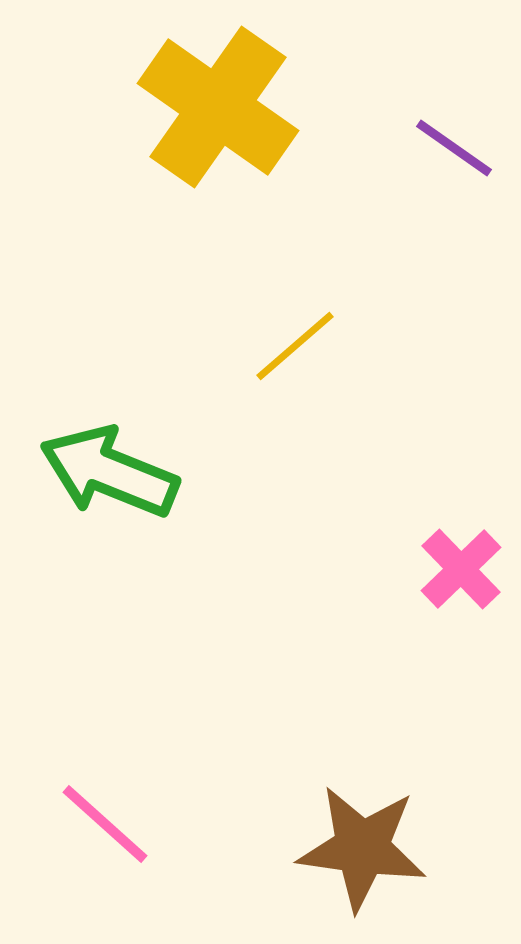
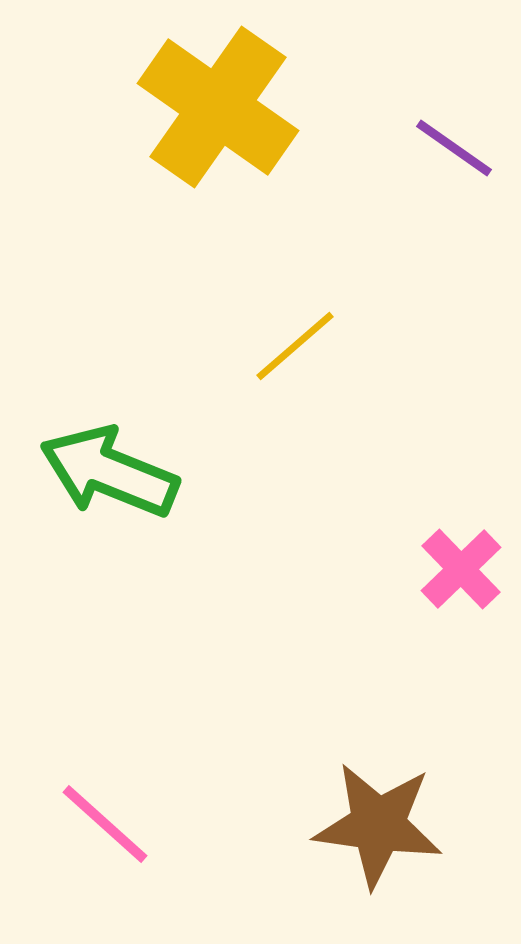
brown star: moved 16 px right, 23 px up
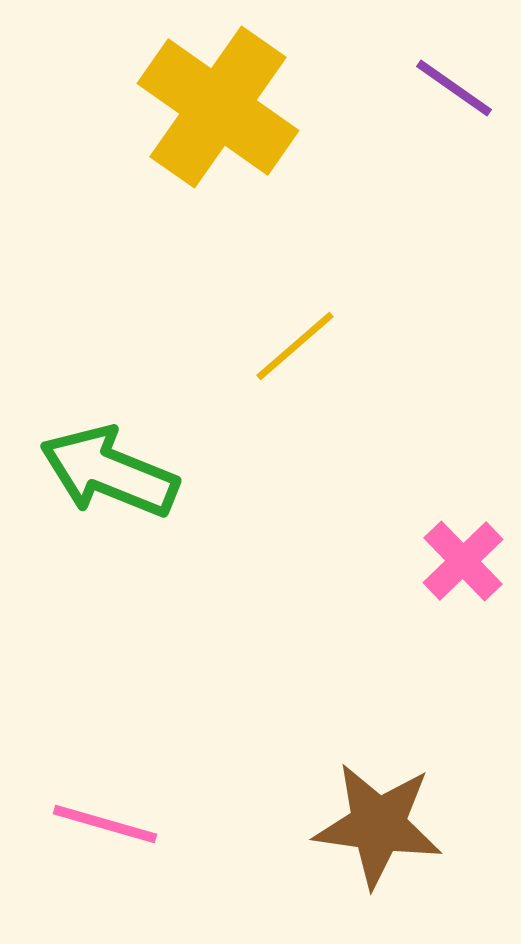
purple line: moved 60 px up
pink cross: moved 2 px right, 8 px up
pink line: rotated 26 degrees counterclockwise
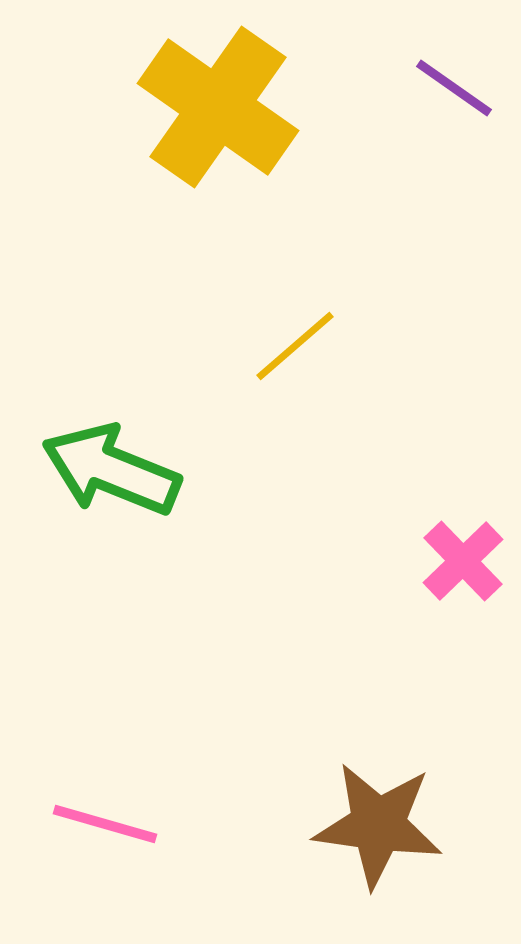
green arrow: moved 2 px right, 2 px up
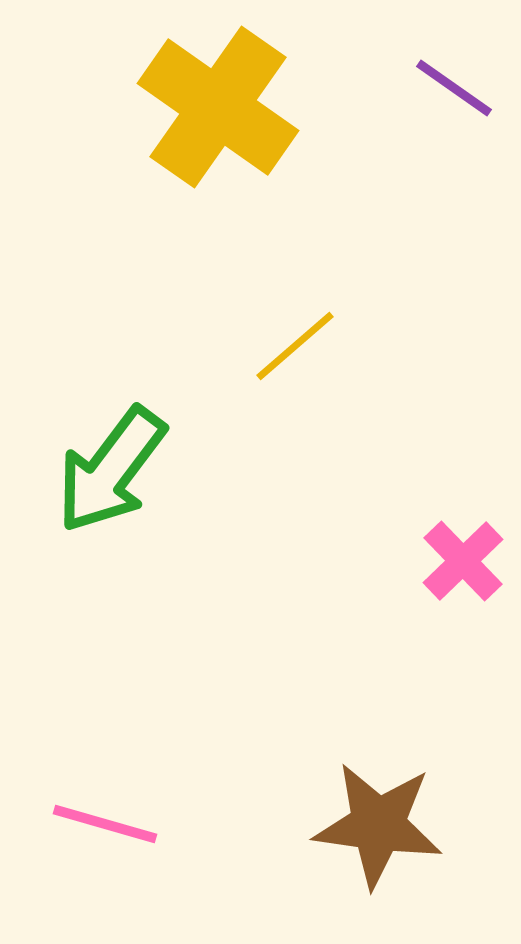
green arrow: rotated 75 degrees counterclockwise
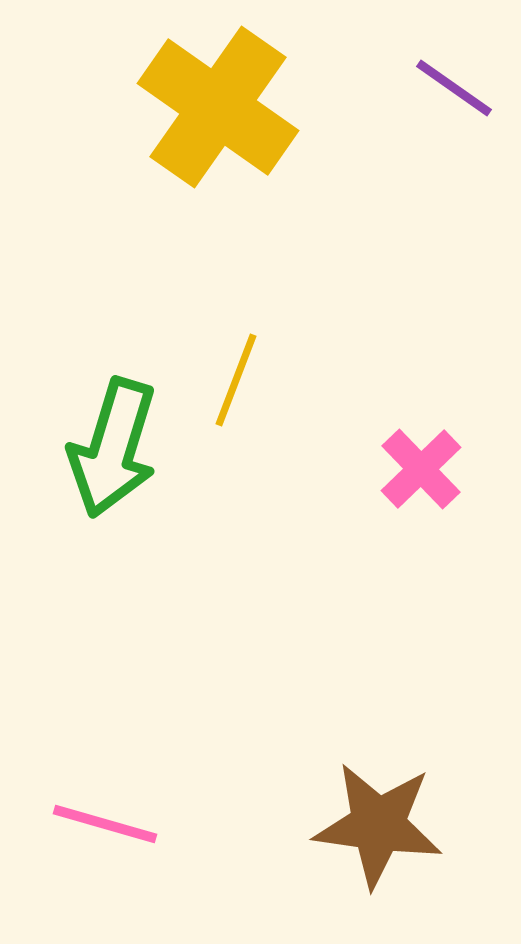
yellow line: moved 59 px left, 34 px down; rotated 28 degrees counterclockwise
green arrow: moved 2 px right, 22 px up; rotated 20 degrees counterclockwise
pink cross: moved 42 px left, 92 px up
